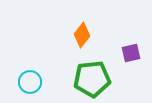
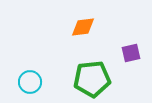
orange diamond: moved 1 px right, 8 px up; rotated 45 degrees clockwise
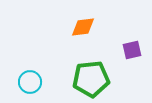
purple square: moved 1 px right, 3 px up
green pentagon: moved 1 px left
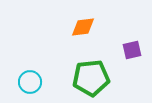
green pentagon: moved 1 px up
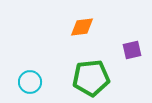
orange diamond: moved 1 px left
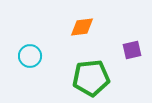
cyan circle: moved 26 px up
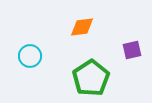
green pentagon: rotated 27 degrees counterclockwise
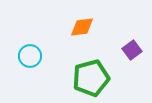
purple square: rotated 24 degrees counterclockwise
green pentagon: rotated 18 degrees clockwise
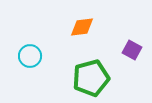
purple square: rotated 24 degrees counterclockwise
